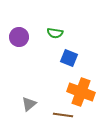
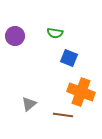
purple circle: moved 4 px left, 1 px up
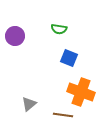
green semicircle: moved 4 px right, 4 px up
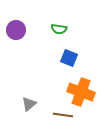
purple circle: moved 1 px right, 6 px up
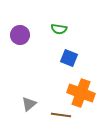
purple circle: moved 4 px right, 5 px down
orange cross: moved 1 px down
brown line: moved 2 px left
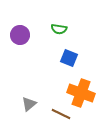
brown line: moved 1 px up; rotated 18 degrees clockwise
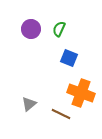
green semicircle: rotated 105 degrees clockwise
purple circle: moved 11 px right, 6 px up
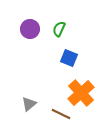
purple circle: moved 1 px left
orange cross: rotated 28 degrees clockwise
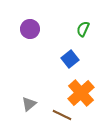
green semicircle: moved 24 px right
blue square: moved 1 px right, 1 px down; rotated 30 degrees clockwise
brown line: moved 1 px right, 1 px down
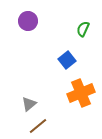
purple circle: moved 2 px left, 8 px up
blue square: moved 3 px left, 1 px down
orange cross: rotated 20 degrees clockwise
brown line: moved 24 px left, 11 px down; rotated 66 degrees counterclockwise
